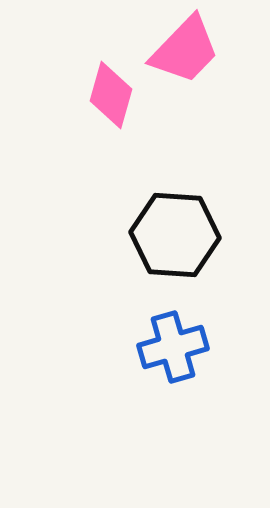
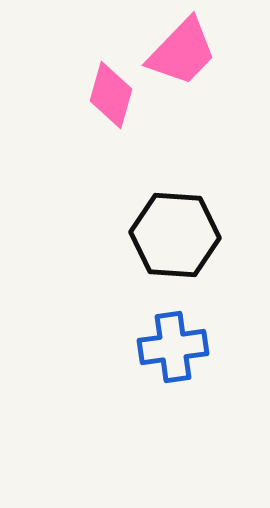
pink trapezoid: moved 3 px left, 2 px down
blue cross: rotated 8 degrees clockwise
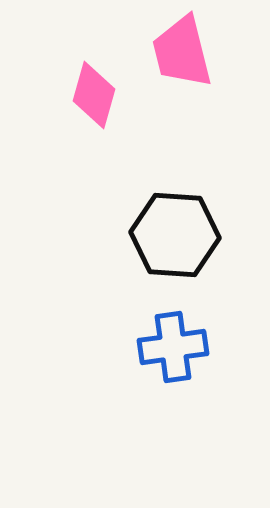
pink trapezoid: rotated 122 degrees clockwise
pink diamond: moved 17 px left
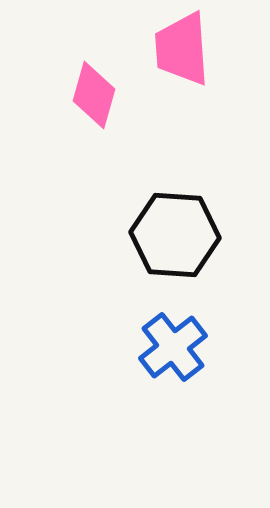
pink trapezoid: moved 3 px up; rotated 10 degrees clockwise
blue cross: rotated 30 degrees counterclockwise
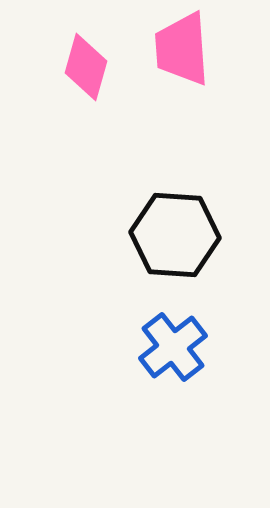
pink diamond: moved 8 px left, 28 px up
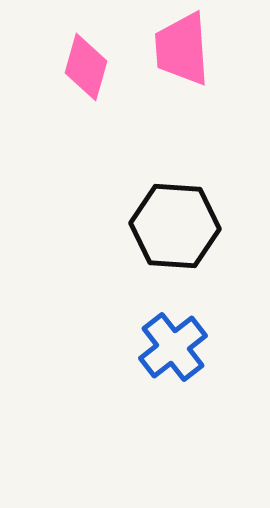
black hexagon: moved 9 px up
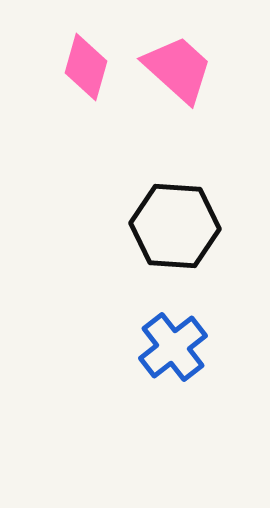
pink trapezoid: moved 4 px left, 20 px down; rotated 136 degrees clockwise
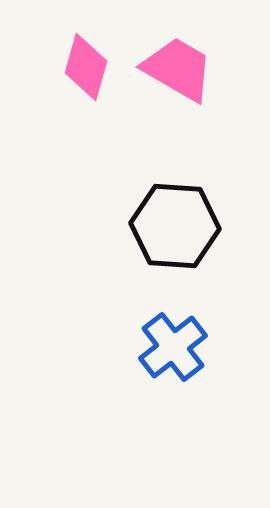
pink trapezoid: rotated 12 degrees counterclockwise
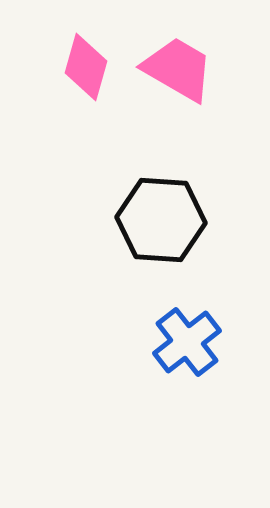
black hexagon: moved 14 px left, 6 px up
blue cross: moved 14 px right, 5 px up
